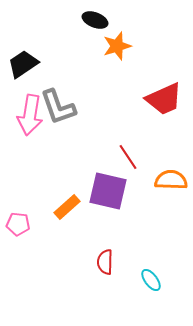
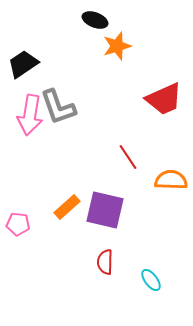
purple square: moved 3 px left, 19 px down
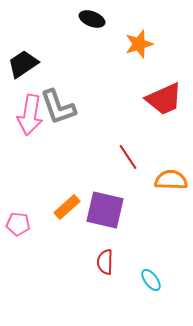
black ellipse: moved 3 px left, 1 px up
orange star: moved 22 px right, 2 px up
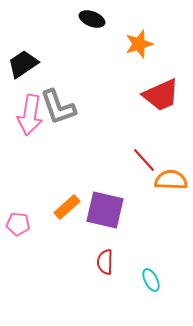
red trapezoid: moved 3 px left, 4 px up
red line: moved 16 px right, 3 px down; rotated 8 degrees counterclockwise
cyan ellipse: rotated 10 degrees clockwise
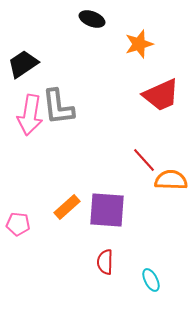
gray L-shape: rotated 12 degrees clockwise
purple square: moved 2 px right; rotated 9 degrees counterclockwise
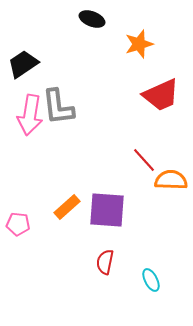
red semicircle: rotated 10 degrees clockwise
